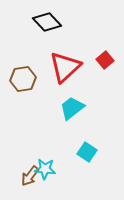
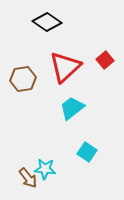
black diamond: rotated 12 degrees counterclockwise
brown arrow: moved 2 px left, 2 px down; rotated 75 degrees counterclockwise
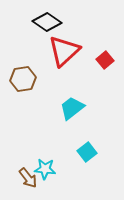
red triangle: moved 1 px left, 16 px up
cyan square: rotated 18 degrees clockwise
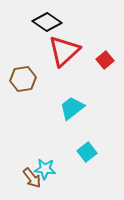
brown arrow: moved 4 px right
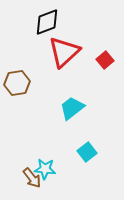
black diamond: rotated 56 degrees counterclockwise
red triangle: moved 1 px down
brown hexagon: moved 6 px left, 4 px down
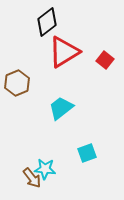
black diamond: rotated 16 degrees counterclockwise
red triangle: rotated 12 degrees clockwise
red square: rotated 12 degrees counterclockwise
brown hexagon: rotated 15 degrees counterclockwise
cyan trapezoid: moved 11 px left
cyan square: moved 1 px down; rotated 18 degrees clockwise
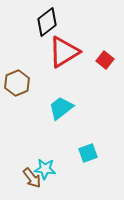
cyan square: moved 1 px right
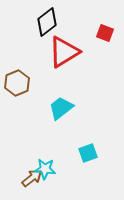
red square: moved 27 px up; rotated 18 degrees counterclockwise
brown arrow: rotated 90 degrees counterclockwise
